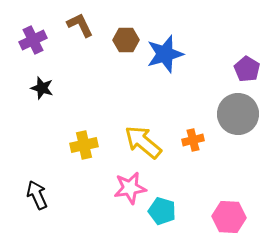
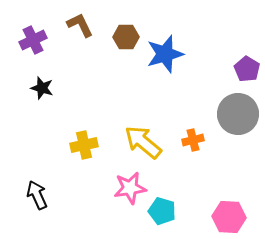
brown hexagon: moved 3 px up
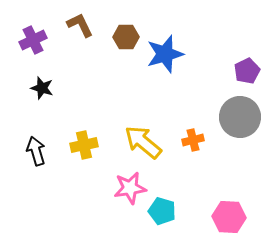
purple pentagon: moved 2 px down; rotated 15 degrees clockwise
gray circle: moved 2 px right, 3 px down
black arrow: moved 1 px left, 44 px up; rotated 8 degrees clockwise
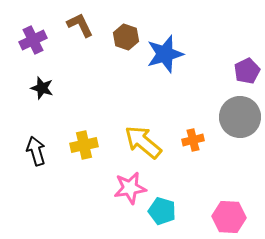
brown hexagon: rotated 20 degrees clockwise
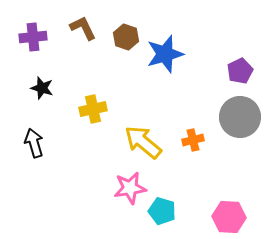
brown L-shape: moved 3 px right, 3 px down
purple cross: moved 3 px up; rotated 20 degrees clockwise
purple pentagon: moved 7 px left
yellow cross: moved 9 px right, 36 px up
black arrow: moved 2 px left, 8 px up
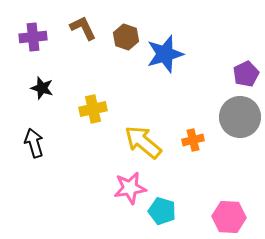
purple pentagon: moved 6 px right, 3 px down
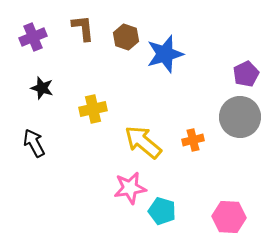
brown L-shape: rotated 20 degrees clockwise
purple cross: rotated 16 degrees counterclockwise
black arrow: rotated 12 degrees counterclockwise
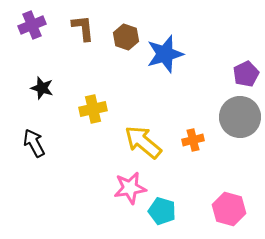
purple cross: moved 1 px left, 12 px up
pink hexagon: moved 8 px up; rotated 12 degrees clockwise
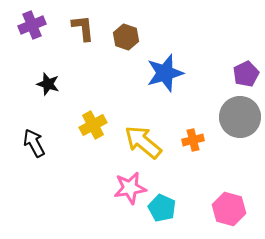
blue star: moved 19 px down
black star: moved 6 px right, 4 px up
yellow cross: moved 16 px down; rotated 16 degrees counterclockwise
cyan pentagon: moved 3 px up; rotated 8 degrees clockwise
